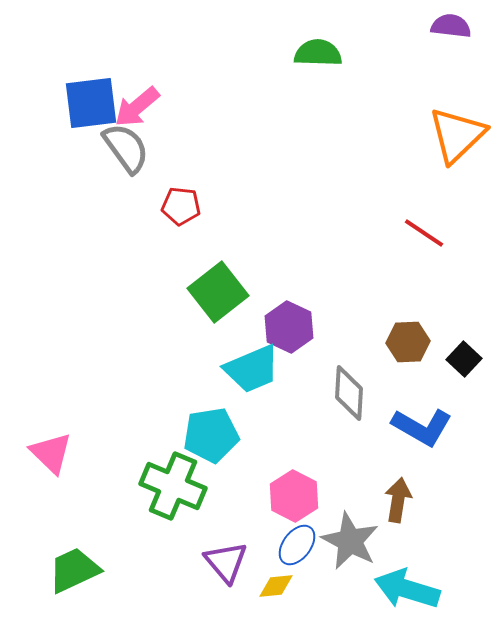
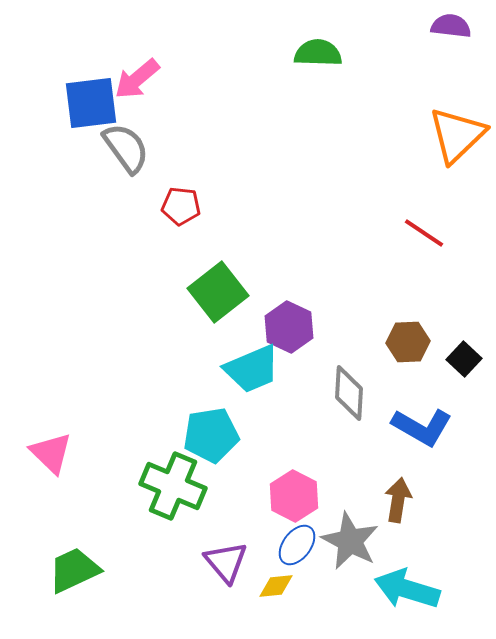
pink arrow: moved 28 px up
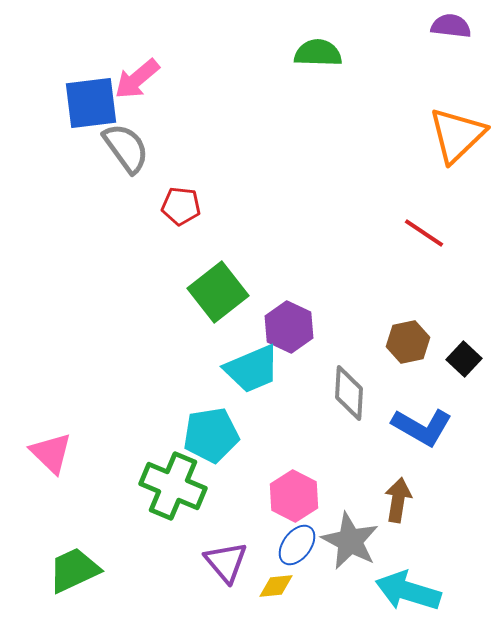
brown hexagon: rotated 9 degrees counterclockwise
cyan arrow: moved 1 px right, 2 px down
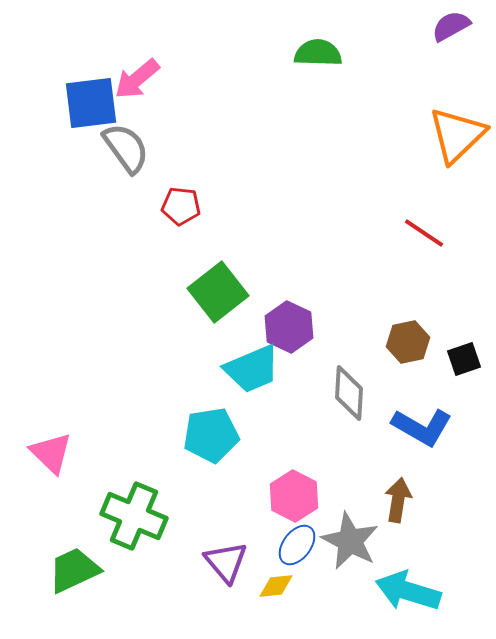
purple semicircle: rotated 36 degrees counterclockwise
black square: rotated 28 degrees clockwise
green cross: moved 39 px left, 30 px down
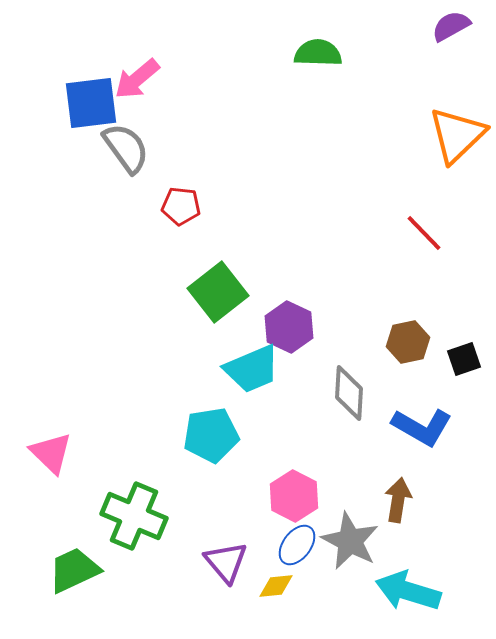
red line: rotated 12 degrees clockwise
